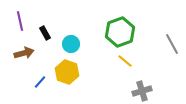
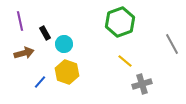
green hexagon: moved 10 px up
cyan circle: moved 7 px left
gray cross: moved 7 px up
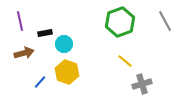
black rectangle: rotated 72 degrees counterclockwise
gray line: moved 7 px left, 23 px up
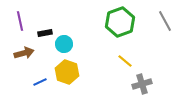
blue line: rotated 24 degrees clockwise
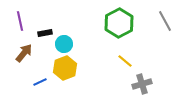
green hexagon: moved 1 px left, 1 px down; rotated 8 degrees counterclockwise
brown arrow: rotated 36 degrees counterclockwise
yellow hexagon: moved 2 px left, 4 px up; rotated 20 degrees clockwise
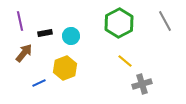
cyan circle: moved 7 px right, 8 px up
blue line: moved 1 px left, 1 px down
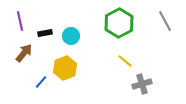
blue line: moved 2 px right, 1 px up; rotated 24 degrees counterclockwise
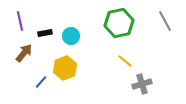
green hexagon: rotated 16 degrees clockwise
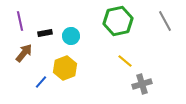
green hexagon: moved 1 px left, 2 px up
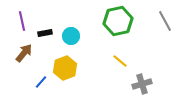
purple line: moved 2 px right
yellow line: moved 5 px left
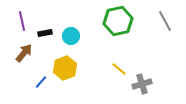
yellow line: moved 1 px left, 8 px down
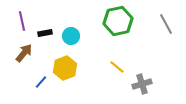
gray line: moved 1 px right, 3 px down
yellow line: moved 2 px left, 2 px up
